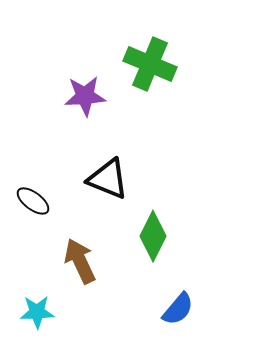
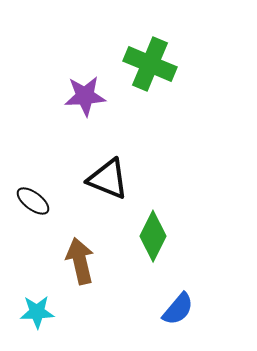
brown arrow: rotated 12 degrees clockwise
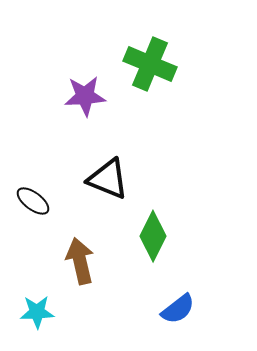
blue semicircle: rotated 12 degrees clockwise
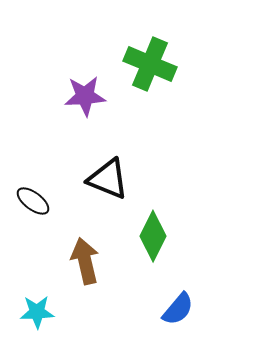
brown arrow: moved 5 px right
blue semicircle: rotated 12 degrees counterclockwise
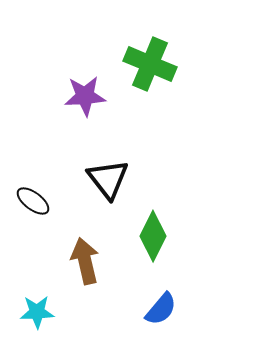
black triangle: rotated 30 degrees clockwise
blue semicircle: moved 17 px left
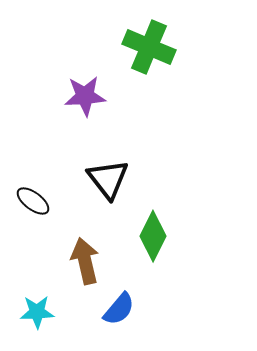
green cross: moved 1 px left, 17 px up
blue semicircle: moved 42 px left
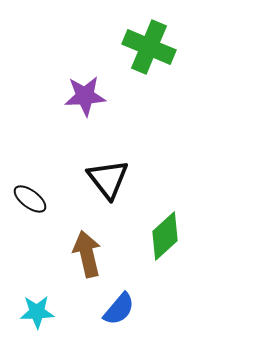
black ellipse: moved 3 px left, 2 px up
green diamond: moved 12 px right; rotated 21 degrees clockwise
brown arrow: moved 2 px right, 7 px up
